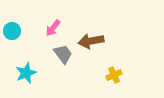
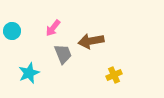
gray trapezoid: rotated 15 degrees clockwise
cyan star: moved 3 px right
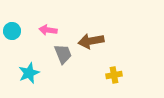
pink arrow: moved 5 px left, 2 px down; rotated 60 degrees clockwise
yellow cross: rotated 14 degrees clockwise
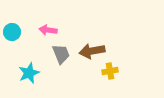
cyan circle: moved 1 px down
brown arrow: moved 1 px right, 10 px down
gray trapezoid: moved 2 px left
yellow cross: moved 4 px left, 4 px up
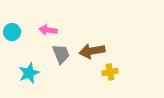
yellow cross: moved 1 px down
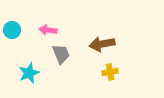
cyan circle: moved 2 px up
brown arrow: moved 10 px right, 7 px up
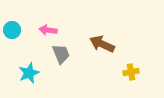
brown arrow: rotated 35 degrees clockwise
yellow cross: moved 21 px right
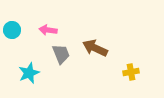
brown arrow: moved 7 px left, 4 px down
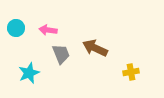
cyan circle: moved 4 px right, 2 px up
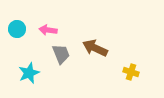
cyan circle: moved 1 px right, 1 px down
yellow cross: rotated 28 degrees clockwise
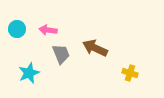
yellow cross: moved 1 px left, 1 px down
